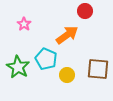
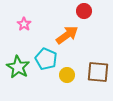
red circle: moved 1 px left
brown square: moved 3 px down
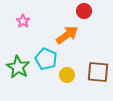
pink star: moved 1 px left, 3 px up
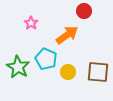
pink star: moved 8 px right, 2 px down
yellow circle: moved 1 px right, 3 px up
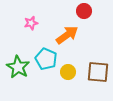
pink star: rotated 24 degrees clockwise
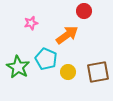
brown square: rotated 15 degrees counterclockwise
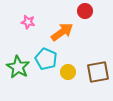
red circle: moved 1 px right
pink star: moved 3 px left, 1 px up; rotated 24 degrees clockwise
orange arrow: moved 5 px left, 3 px up
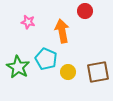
orange arrow: moved 1 px up; rotated 65 degrees counterclockwise
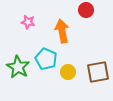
red circle: moved 1 px right, 1 px up
